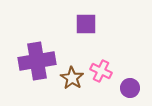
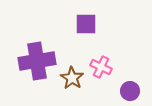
pink cross: moved 4 px up
purple circle: moved 3 px down
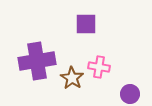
pink cross: moved 2 px left; rotated 15 degrees counterclockwise
purple circle: moved 3 px down
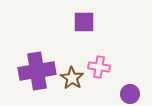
purple square: moved 2 px left, 2 px up
purple cross: moved 10 px down
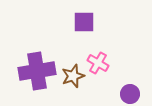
pink cross: moved 1 px left, 4 px up; rotated 20 degrees clockwise
brown star: moved 1 px right, 2 px up; rotated 20 degrees clockwise
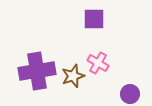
purple square: moved 10 px right, 3 px up
